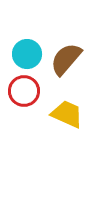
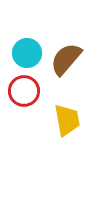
cyan circle: moved 1 px up
yellow trapezoid: moved 6 px down; rotated 56 degrees clockwise
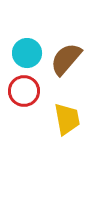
yellow trapezoid: moved 1 px up
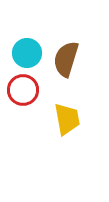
brown semicircle: rotated 24 degrees counterclockwise
red circle: moved 1 px left, 1 px up
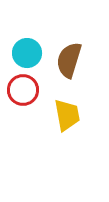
brown semicircle: moved 3 px right, 1 px down
yellow trapezoid: moved 4 px up
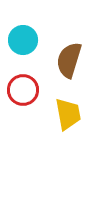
cyan circle: moved 4 px left, 13 px up
yellow trapezoid: moved 1 px right, 1 px up
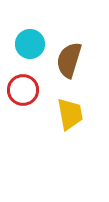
cyan circle: moved 7 px right, 4 px down
yellow trapezoid: moved 2 px right
